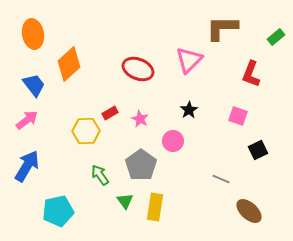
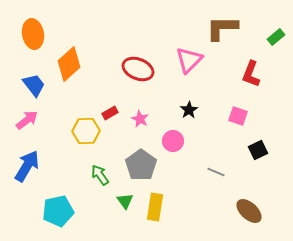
gray line: moved 5 px left, 7 px up
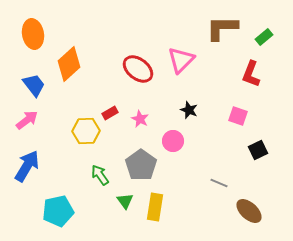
green rectangle: moved 12 px left
pink triangle: moved 8 px left
red ellipse: rotated 16 degrees clockwise
black star: rotated 18 degrees counterclockwise
gray line: moved 3 px right, 11 px down
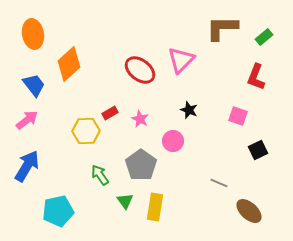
red ellipse: moved 2 px right, 1 px down
red L-shape: moved 5 px right, 3 px down
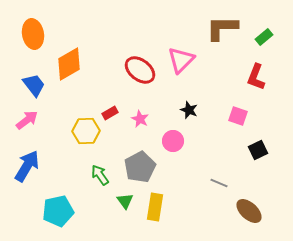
orange diamond: rotated 12 degrees clockwise
gray pentagon: moved 1 px left, 2 px down; rotated 8 degrees clockwise
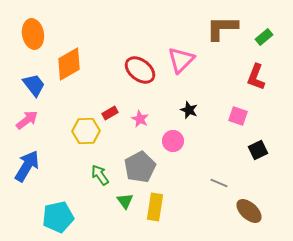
cyan pentagon: moved 6 px down
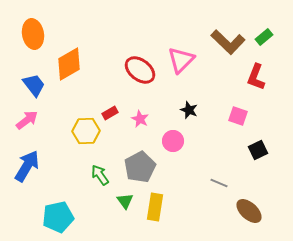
brown L-shape: moved 6 px right, 14 px down; rotated 136 degrees counterclockwise
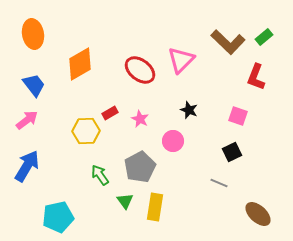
orange diamond: moved 11 px right
black square: moved 26 px left, 2 px down
brown ellipse: moved 9 px right, 3 px down
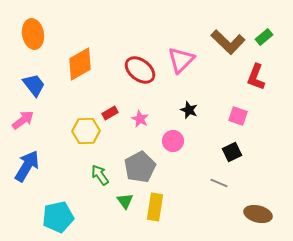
pink arrow: moved 4 px left
brown ellipse: rotated 28 degrees counterclockwise
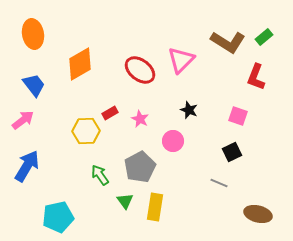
brown L-shape: rotated 12 degrees counterclockwise
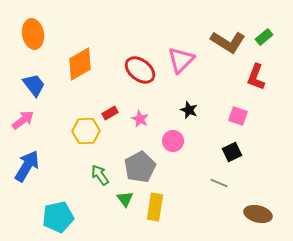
green triangle: moved 2 px up
